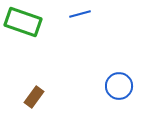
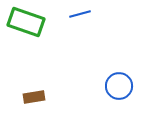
green rectangle: moved 3 px right
brown rectangle: rotated 45 degrees clockwise
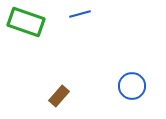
blue circle: moved 13 px right
brown rectangle: moved 25 px right, 1 px up; rotated 40 degrees counterclockwise
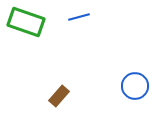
blue line: moved 1 px left, 3 px down
blue circle: moved 3 px right
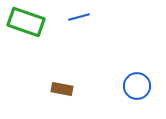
blue circle: moved 2 px right
brown rectangle: moved 3 px right, 7 px up; rotated 60 degrees clockwise
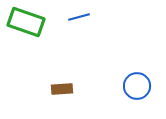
brown rectangle: rotated 15 degrees counterclockwise
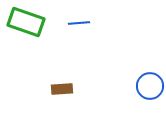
blue line: moved 6 px down; rotated 10 degrees clockwise
blue circle: moved 13 px right
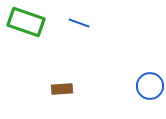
blue line: rotated 25 degrees clockwise
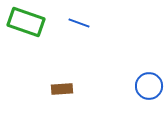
blue circle: moved 1 px left
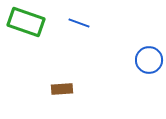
blue circle: moved 26 px up
